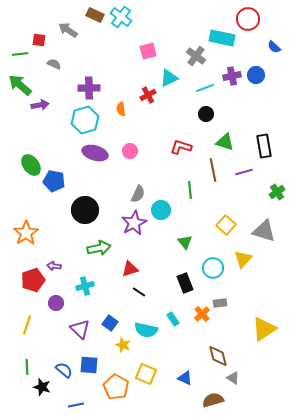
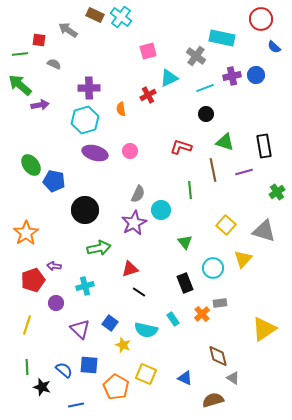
red circle at (248, 19): moved 13 px right
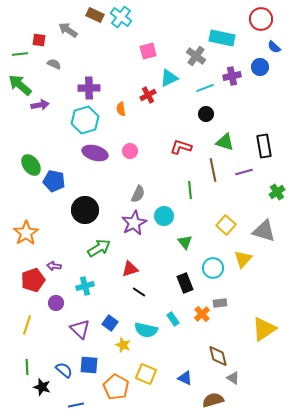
blue circle at (256, 75): moved 4 px right, 8 px up
cyan circle at (161, 210): moved 3 px right, 6 px down
green arrow at (99, 248): rotated 20 degrees counterclockwise
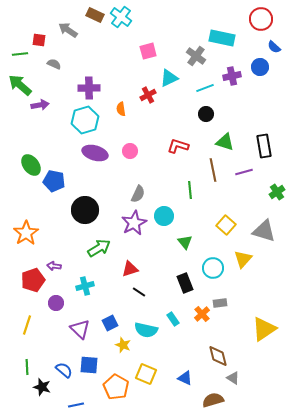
red L-shape at (181, 147): moved 3 px left, 1 px up
blue square at (110, 323): rotated 28 degrees clockwise
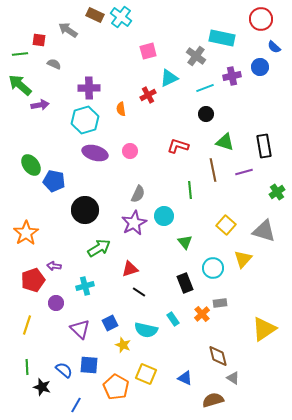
blue line at (76, 405): rotated 49 degrees counterclockwise
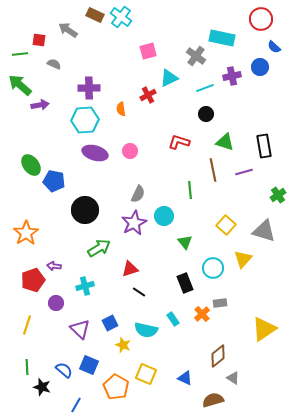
cyan hexagon at (85, 120): rotated 12 degrees clockwise
red L-shape at (178, 146): moved 1 px right, 4 px up
green cross at (277, 192): moved 1 px right, 3 px down
brown diamond at (218, 356): rotated 65 degrees clockwise
blue square at (89, 365): rotated 18 degrees clockwise
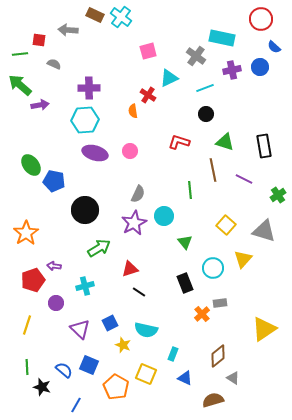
gray arrow at (68, 30): rotated 30 degrees counterclockwise
purple cross at (232, 76): moved 6 px up
red cross at (148, 95): rotated 28 degrees counterclockwise
orange semicircle at (121, 109): moved 12 px right, 2 px down
purple line at (244, 172): moved 7 px down; rotated 42 degrees clockwise
cyan rectangle at (173, 319): moved 35 px down; rotated 56 degrees clockwise
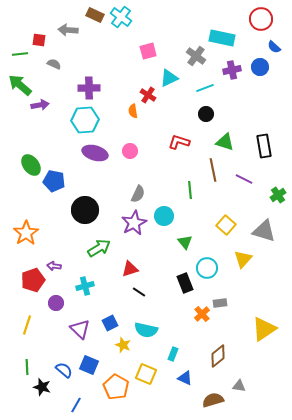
cyan circle at (213, 268): moved 6 px left
gray triangle at (233, 378): moved 6 px right, 8 px down; rotated 24 degrees counterclockwise
